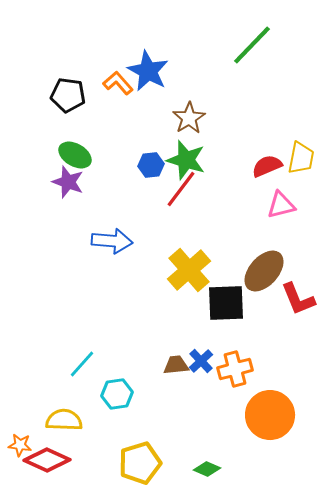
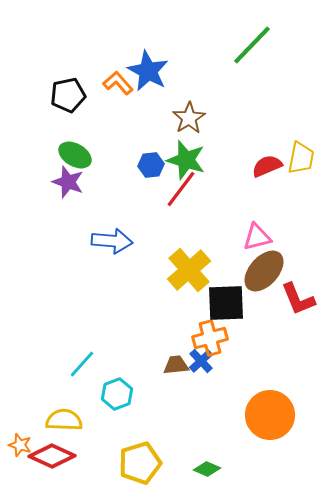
black pentagon: rotated 20 degrees counterclockwise
pink triangle: moved 24 px left, 32 px down
orange cross: moved 25 px left, 31 px up
cyan hexagon: rotated 12 degrees counterclockwise
orange star: rotated 10 degrees clockwise
red diamond: moved 5 px right, 4 px up
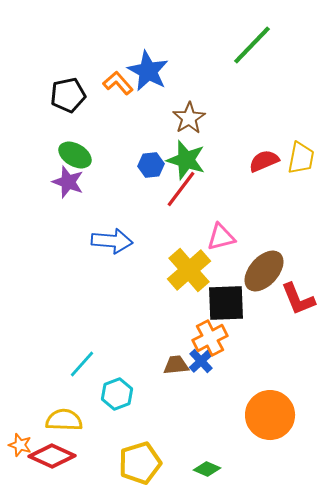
red semicircle: moved 3 px left, 5 px up
pink triangle: moved 36 px left
orange cross: rotated 12 degrees counterclockwise
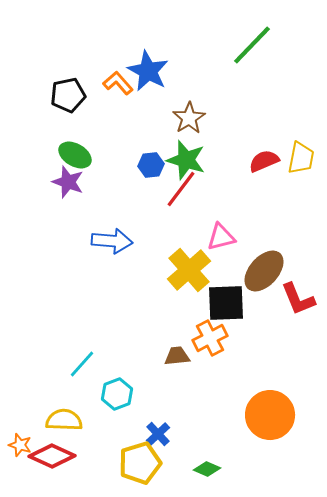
blue cross: moved 43 px left, 73 px down
brown trapezoid: moved 1 px right, 9 px up
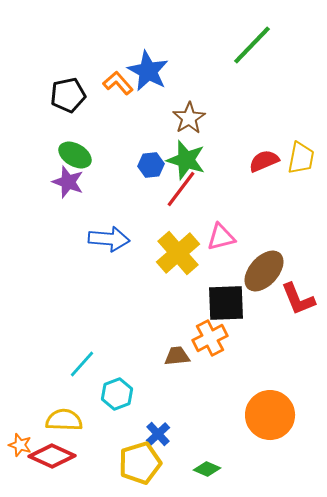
blue arrow: moved 3 px left, 2 px up
yellow cross: moved 11 px left, 17 px up
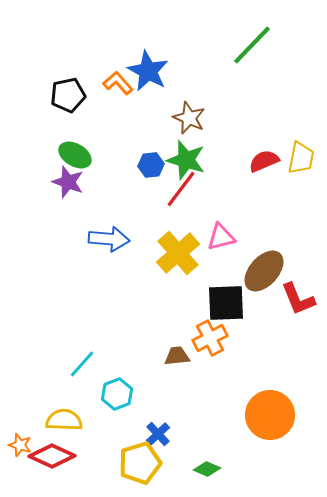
brown star: rotated 16 degrees counterclockwise
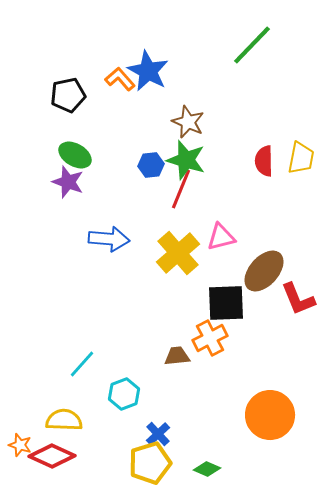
orange L-shape: moved 2 px right, 4 px up
brown star: moved 1 px left, 4 px down
red semicircle: rotated 68 degrees counterclockwise
red line: rotated 15 degrees counterclockwise
cyan hexagon: moved 7 px right
yellow pentagon: moved 10 px right
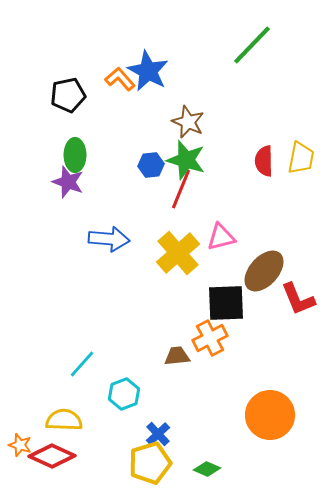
green ellipse: rotated 60 degrees clockwise
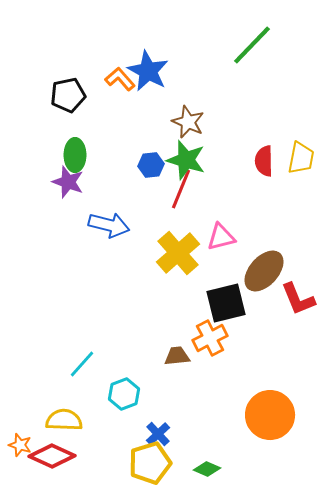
blue arrow: moved 14 px up; rotated 9 degrees clockwise
black square: rotated 12 degrees counterclockwise
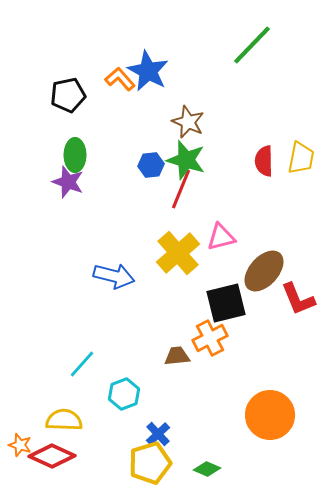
blue arrow: moved 5 px right, 51 px down
